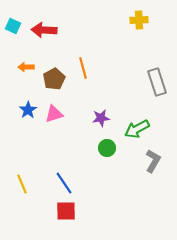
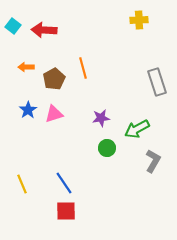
cyan square: rotated 14 degrees clockwise
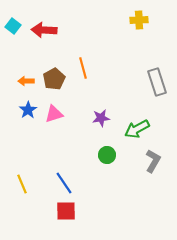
orange arrow: moved 14 px down
green circle: moved 7 px down
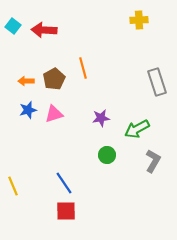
blue star: rotated 18 degrees clockwise
yellow line: moved 9 px left, 2 px down
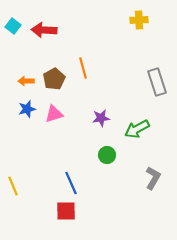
blue star: moved 1 px left, 1 px up
gray L-shape: moved 17 px down
blue line: moved 7 px right; rotated 10 degrees clockwise
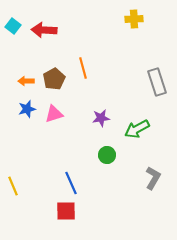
yellow cross: moved 5 px left, 1 px up
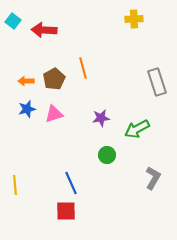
cyan square: moved 5 px up
yellow line: moved 2 px right, 1 px up; rotated 18 degrees clockwise
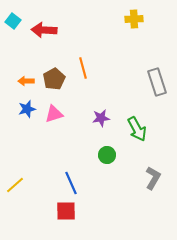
green arrow: rotated 90 degrees counterclockwise
yellow line: rotated 54 degrees clockwise
